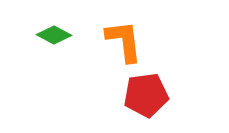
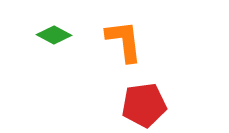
red pentagon: moved 2 px left, 10 px down
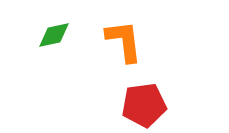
green diamond: rotated 40 degrees counterclockwise
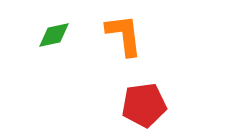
orange L-shape: moved 6 px up
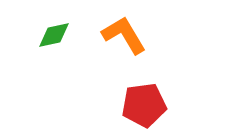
orange L-shape: rotated 24 degrees counterclockwise
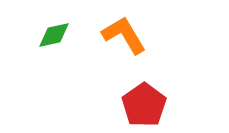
red pentagon: rotated 27 degrees counterclockwise
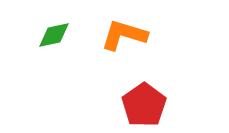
orange L-shape: rotated 42 degrees counterclockwise
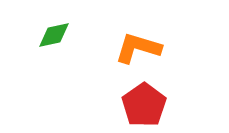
orange L-shape: moved 14 px right, 13 px down
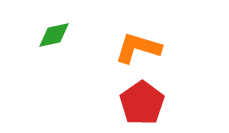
red pentagon: moved 2 px left, 2 px up
